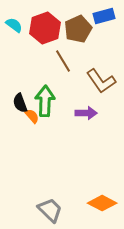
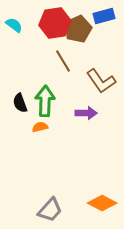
red hexagon: moved 10 px right, 5 px up; rotated 12 degrees clockwise
orange semicircle: moved 8 px right, 11 px down; rotated 63 degrees counterclockwise
gray trapezoid: rotated 88 degrees clockwise
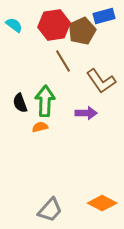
red hexagon: moved 1 px left, 2 px down
brown pentagon: moved 4 px right, 2 px down
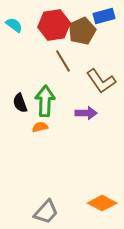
gray trapezoid: moved 4 px left, 2 px down
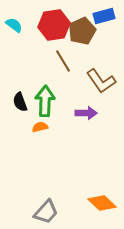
black semicircle: moved 1 px up
orange diamond: rotated 16 degrees clockwise
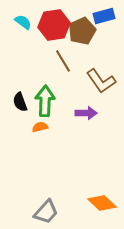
cyan semicircle: moved 9 px right, 3 px up
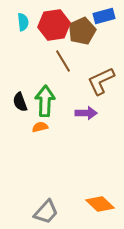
cyan semicircle: rotated 48 degrees clockwise
brown L-shape: rotated 100 degrees clockwise
orange diamond: moved 2 px left, 1 px down
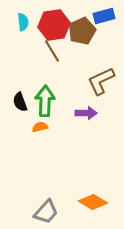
brown line: moved 11 px left, 10 px up
orange diamond: moved 7 px left, 2 px up; rotated 12 degrees counterclockwise
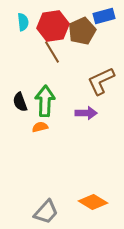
red hexagon: moved 1 px left, 1 px down
brown line: moved 1 px down
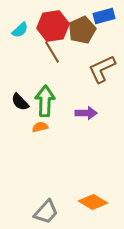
cyan semicircle: moved 3 px left, 8 px down; rotated 54 degrees clockwise
brown pentagon: moved 1 px up
brown L-shape: moved 1 px right, 12 px up
black semicircle: rotated 24 degrees counterclockwise
